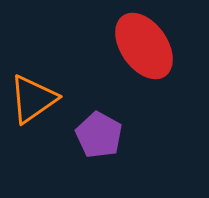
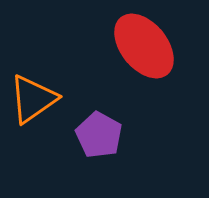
red ellipse: rotated 4 degrees counterclockwise
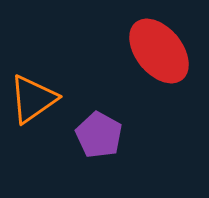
red ellipse: moved 15 px right, 5 px down
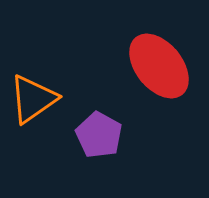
red ellipse: moved 15 px down
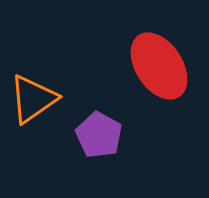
red ellipse: rotated 6 degrees clockwise
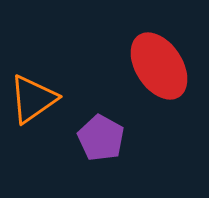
purple pentagon: moved 2 px right, 3 px down
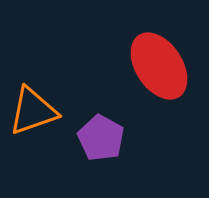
orange triangle: moved 12 px down; rotated 16 degrees clockwise
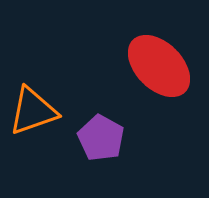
red ellipse: rotated 12 degrees counterclockwise
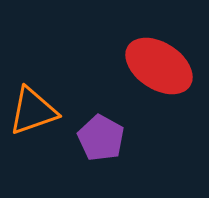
red ellipse: rotated 12 degrees counterclockwise
